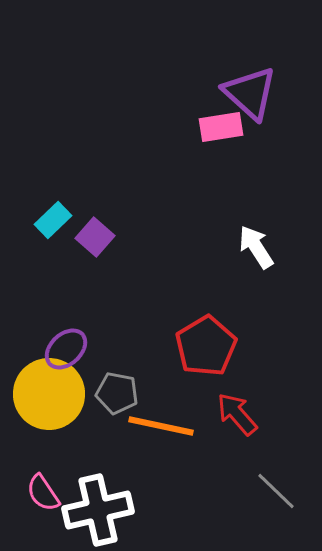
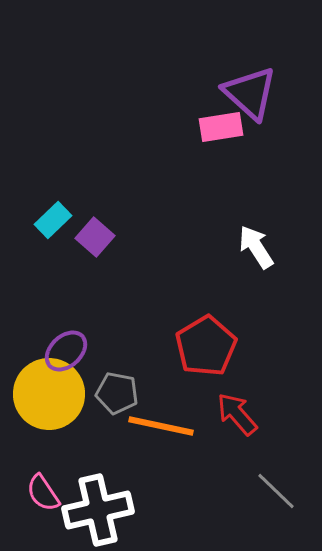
purple ellipse: moved 2 px down
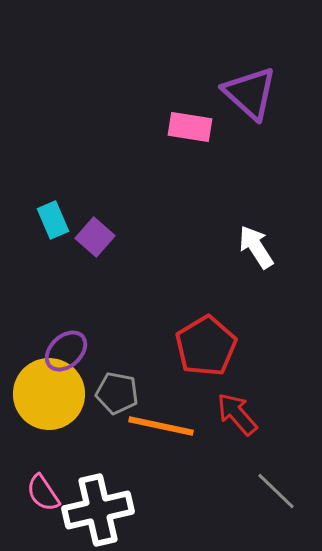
pink rectangle: moved 31 px left; rotated 18 degrees clockwise
cyan rectangle: rotated 69 degrees counterclockwise
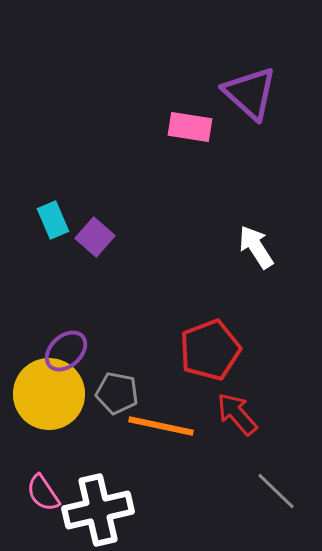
red pentagon: moved 4 px right, 4 px down; rotated 10 degrees clockwise
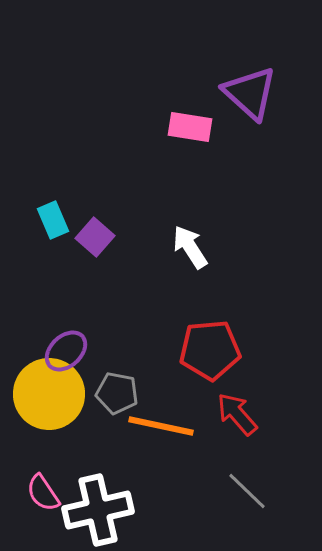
white arrow: moved 66 px left
red pentagon: rotated 16 degrees clockwise
gray line: moved 29 px left
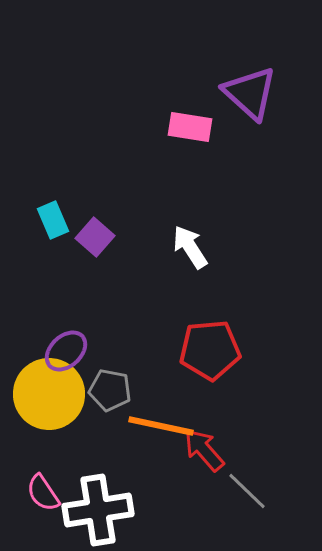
gray pentagon: moved 7 px left, 3 px up
red arrow: moved 33 px left, 36 px down
white cross: rotated 4 degrees clockwise
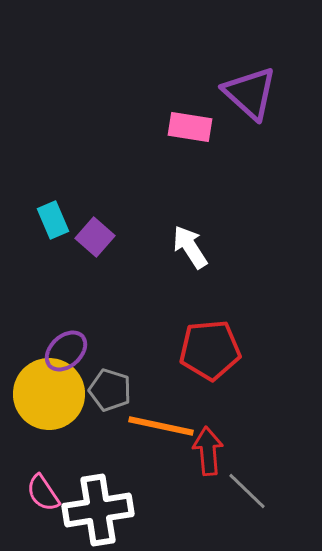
gray pentagon: rotated 6 degrees clockwise
red arrow: moved 4 px right, 1 px down; rotated 36 degrees clockwise
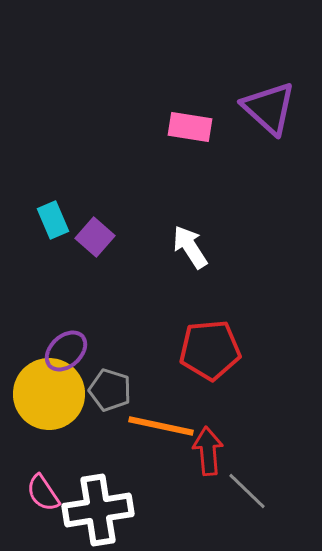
purple triangle: moved 19 px right, 15 px down
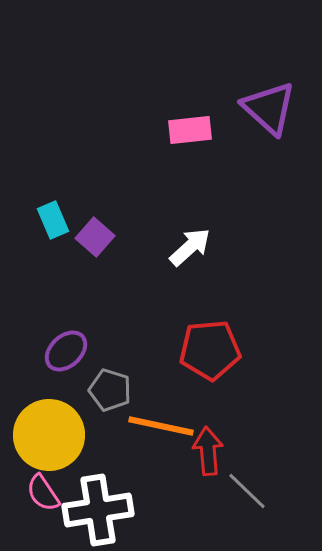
pink rectangle: moved 3 px down; rotated 15 degrees counterclockwise
white arrow: rotated 81 degrees clockwise
yellow circle: moved 41 px down
